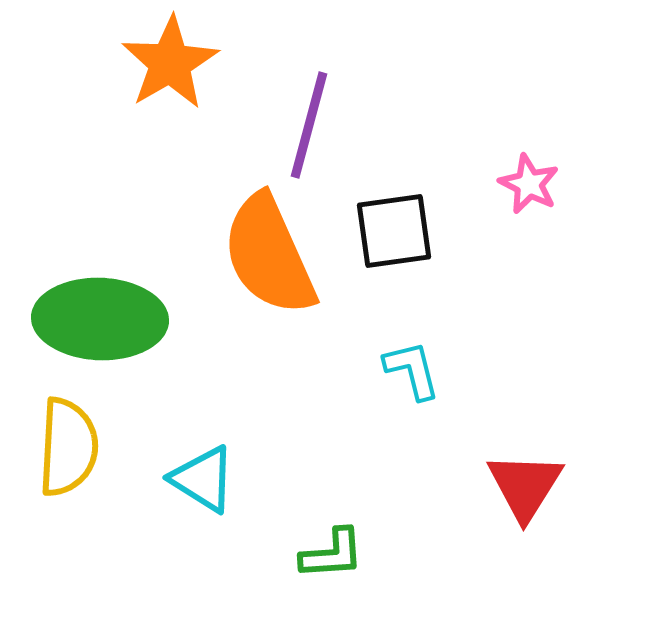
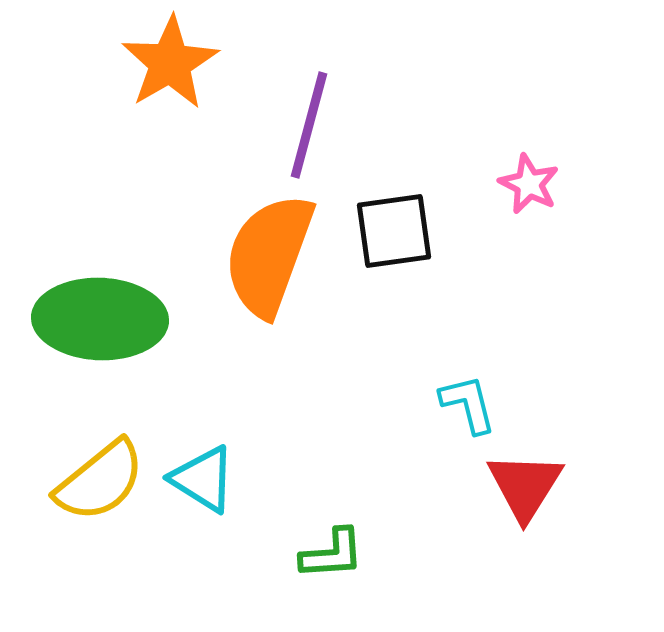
orange semicircle: rotated 44 degrees clockwise
cyan L-shape: moved 56 px right, 34 px down
yellow semicircle: moved 32 px right, 34 px down; rotated 48 degrees clockwise
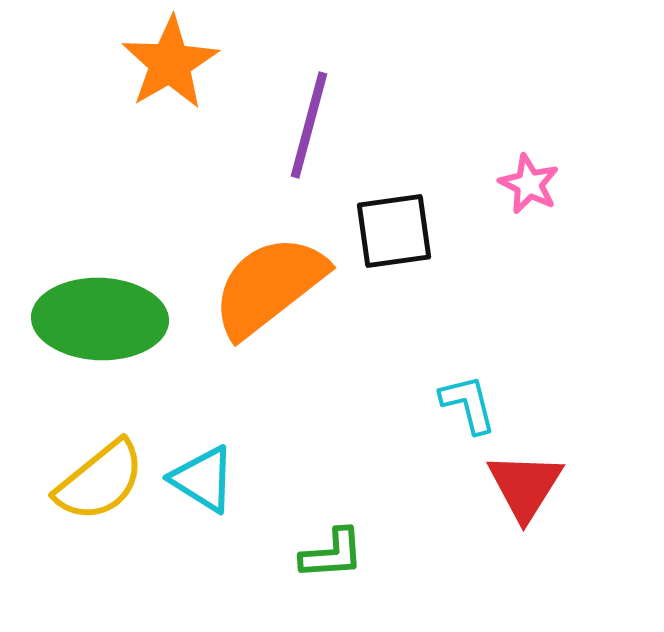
orange semicircle: moved 31 px down; rotated 32 degrees clockwise
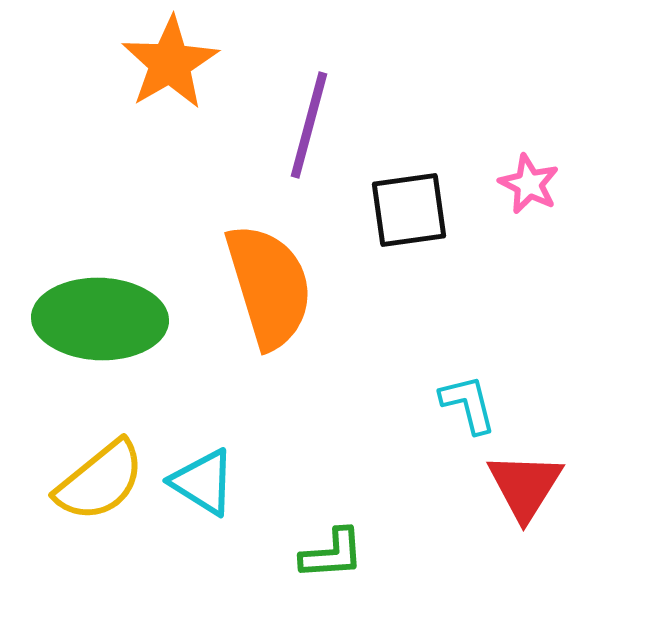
black square: moved 15 px right, 21 px up
orange semicircle: rotated 111 degrees clockwise
cyan triangle: moved 3 px down
